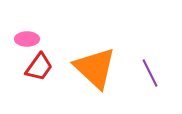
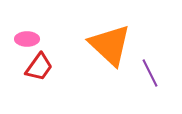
orange triangle: moved 15 px right, 23 px up
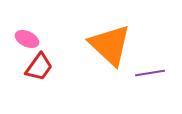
pink ellipse: rotated 25 degrees clockwise
purple line: rotated 72 degrees counterclockwise
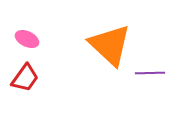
red trapezoid: moved 14 px left, 11 px down
purple line: rotated 8 degrees clockwise
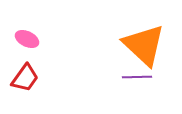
orange triangle: moved 34 px right
purple line: moved 13 px left, 4 px down
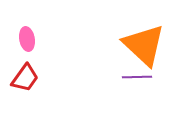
pink ellipse: rotated 55 degrees clockwise
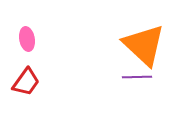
red trapezoid: moved 1 px right, 4 px down
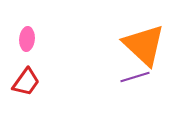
pink ellipse: rotated 15 degrees clockwise
purple line: moved 2 px left; rotated 16 degrees counterclockwise
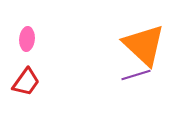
purple line: moved 1 px right, 2 px up
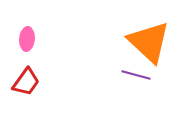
orange triangle: moved 5 px right, 3 px up
purple line: rotated 32 degrees clockwise
